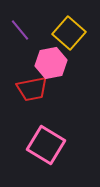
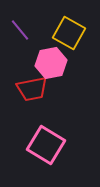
yellow square: rotated 12 degrees counterclockwise
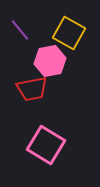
pink hexagon: moved 1 px left, 2 px up
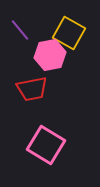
pink hexagon: moved 6 px up
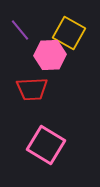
pink hexagon: rotated 8 degrees clockwise
red trapezoid: rotated 8 degrees clockwise
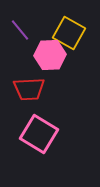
red trapezoid: moved 3 px left
pink square: moved 7 px left, 11 px up
